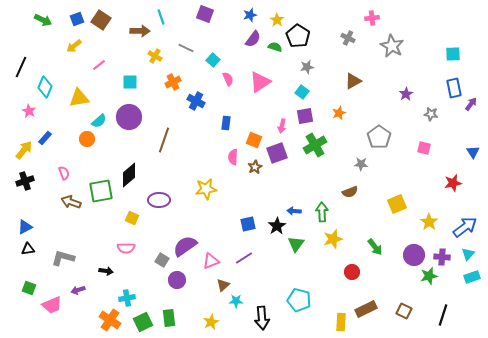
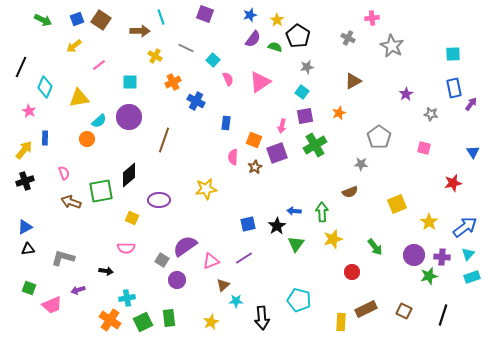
blue rectangle at (45, 138): rotated 40 degrees counterclockwise
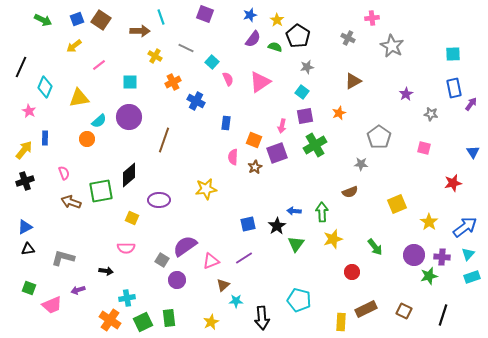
cyan square at (213, 60): moved 1 px left, 2 px down
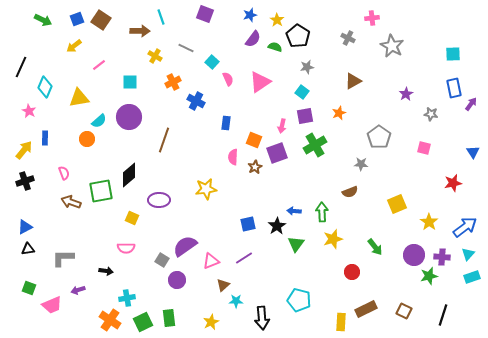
gray L-shape at (63, 258): rotated 15 degrees counterclockwise
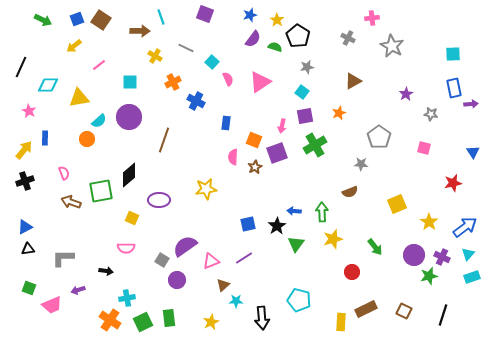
cyan diamond at (45, 87): moved 3 px right, 2 px up; rotated 65 degrees clockwise
purple arrow at (471, 104): rotated 48 degrees clockwise
purple cross at (442, 257): rotated 21 degrees clockwise
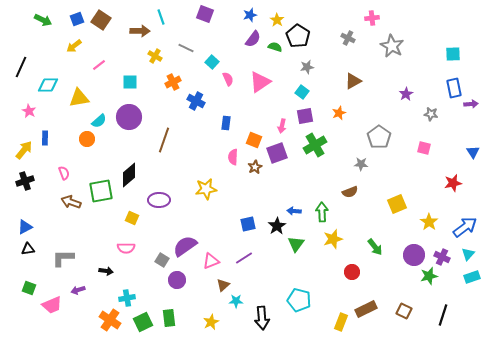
yellow rectangle at (341, 322): rotated 18 degrees clockwise
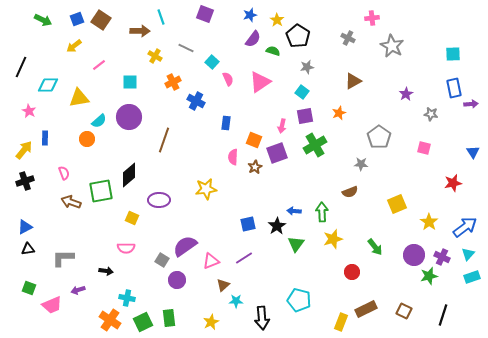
green semicircle at (275, 47): moved 2 px left, 4 px down
cyan cross at (127, 298): rotated 21 degrees clockwise
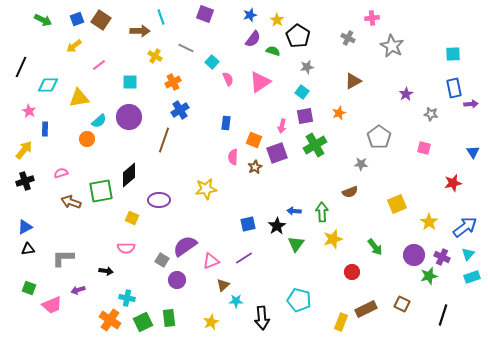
blue cross at (196, 101): moved 16 px left, 9 px down; rotated 30 degrees clockwise
blue rectangle at (45, 138): moved 9 px up
pink semicircle at (64, 173): moved 3 px left; rotated 88 degrees counterclockwise
brown square at (404, 311): moved 2 px left, 7 px up
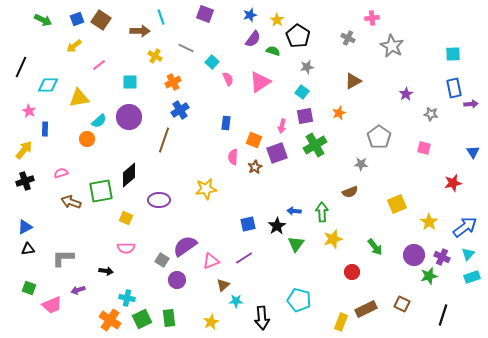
yellow square at (132, 218): moved 6 px left
green square at (143, 322): moved 1 px left, 3 px up
